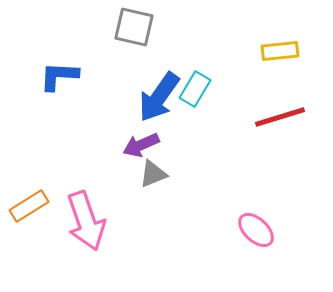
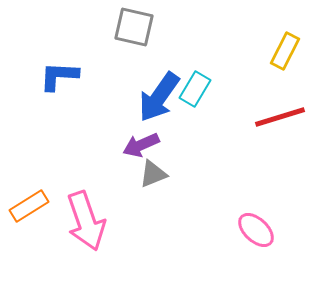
yellow rectangle: moved 5 px right; rotated 57 degrees counterclockwise
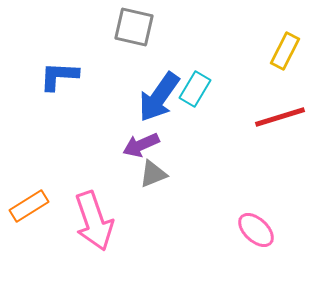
pink arrow: moved 8 px right
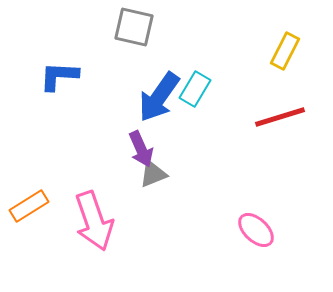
purple arrow: moved 4 px down; rotated 90 degrees counterclockwise
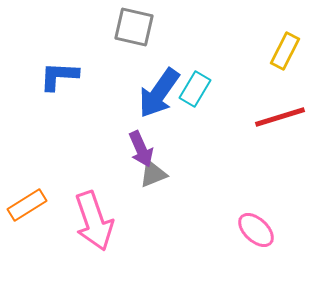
blue arrow: moved 4 px up
orange rectangle: moved 2 px left, 1 px up
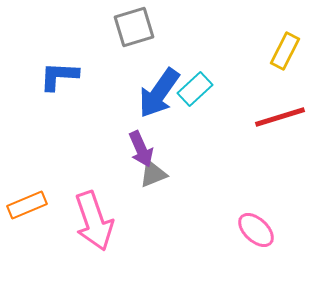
gray square: rotated 30 degrees counterclockwise
cyan rectangle: rotated 16 degrees clockwise
orange rectangle: rotated 9 degrees clockwise
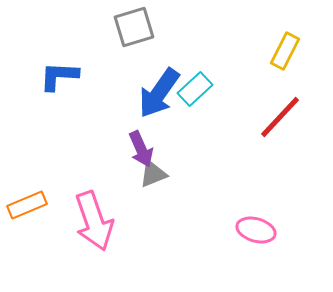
red line: rotated 30 degrees counterclockwise
pink ellipse: rotated 27 degrees counterclockwise
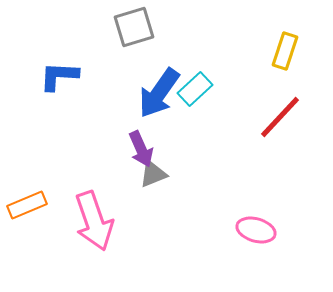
yellow rectangle: rotated 9 degrees counterclockwise
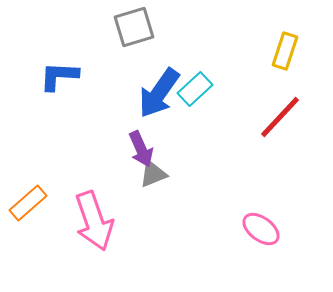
orange rectangle: moved 1 px right, 2 px up; rotated 18 degrees counterclockwise
pink ellipse: moved 5 px right, 1 px up; rotated 21 degrees clockwise
